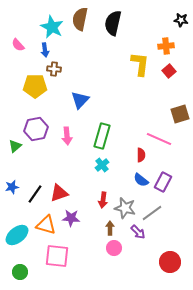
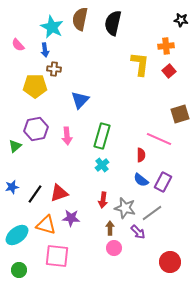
green circle: moved 1 px left, 2 px up
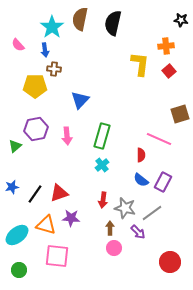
cyan star: rotated 10 degrees clockwise
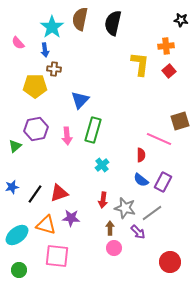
pink semicircle: moved 2 px up
brown square: moved 7 px down
green rectangle: moved 9 px left, 6 px up
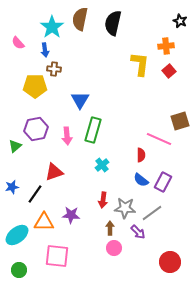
black star: moved 1 px left, 1 px down; rotated 16 degrees clockwise
blue triangle: rotated 12 degrees counterclockwise
red triangle: moved 5 px left, 21 px up
gray star: rotated 10 degrees counterclockwise
purple star: moved 3 px up
orange triangle: moved 2 px left, 3 px up; rotated 15 degrees counterclockwise
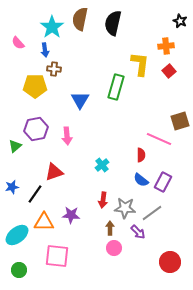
green rectangle: moved 23 px right, 43 px up
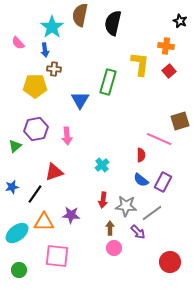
brown semicircle: moved 4 px up
orange cross: rotated 14 degrees clockwise
green rectangle: moved 8 px left, 5 px up
gray star: moved 1 px right, 2 px up
cyan ellipse: moved 2 px up
